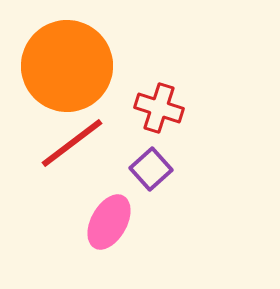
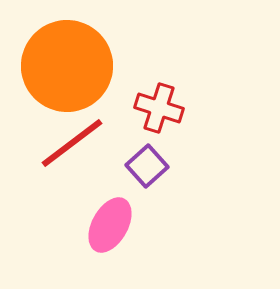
purple square: moved 4 px left, 3 px up
pink ellipse: moved 1 px right, 3 px down
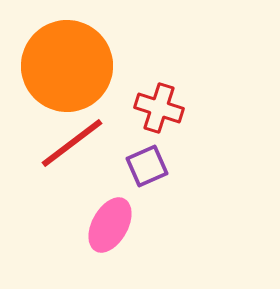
purple square: rotated 18 degrees clockwise
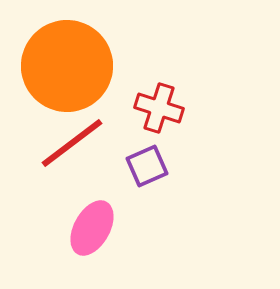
pink ellipse: moved 18 px left, 3 px down
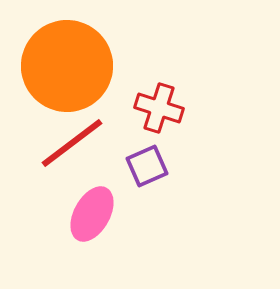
pink ellipse: moved 14 px up
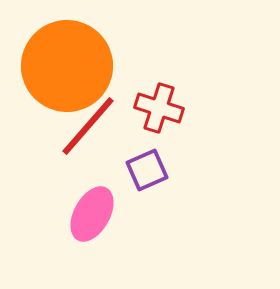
red line: moved 16 px right, 17 px up; rotated 12 degrees counterclockwise
purple square: moved 4 px down
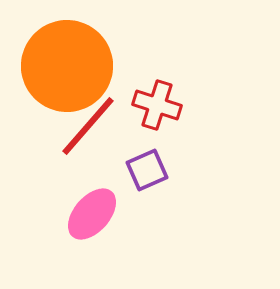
red cross: moved 2 px left, 3 px up
pink ellipse: rotated 12 degrees clockwise
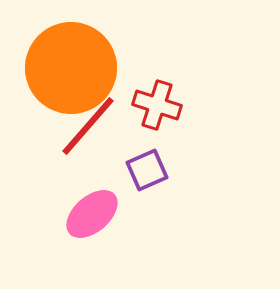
orange circle: moved 4 px right, 2 px down
pink ellipse: rotated 8 degrees clockwise
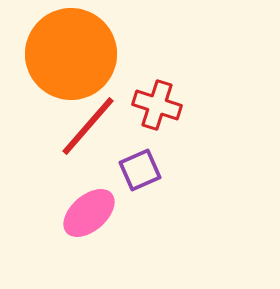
orange circle: moved 14 px up
purple square: moved 7 px left
pink ellipse: moved 3 px left, 1 px up
